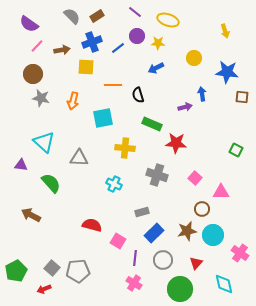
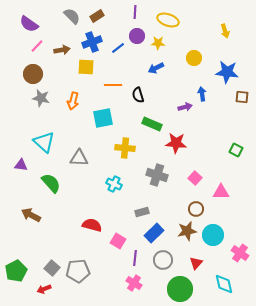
purple line at (135, 12): rotated 56 degrees clockwise
brown circle at (202, 209): moved 6 px left
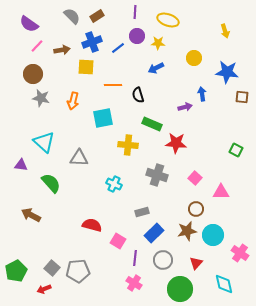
yellow cross at (125, 148): moved 3 px right, 3 px up
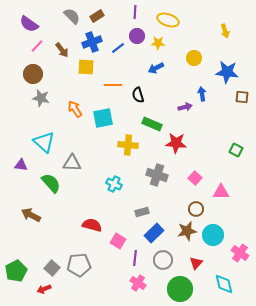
brown arrow at (62, 50): rotated 63 degrees clockwise
orange arrow at (73, 101): moved 2 px right, 8 px down; rotated 132 degrees clockwise
gray triangle at (79, 158): moved 7 px left, 5 px down
gray pentagon at (78, 271): moved 1 px right, 6 px up
pink cross at (134, 283): moved 4 px right
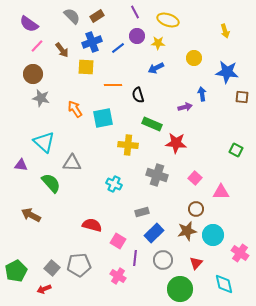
purple line at (135, 12): rotated 32 degrees counterclockwise
pink cross at (138, 283): moved 20 px left, 7 px up
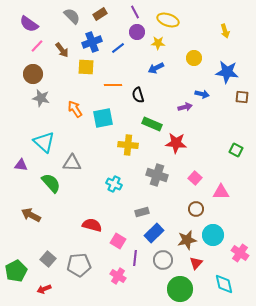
brown rectangle at (97, 16): moved 3 px right, 2 px up
purple circle at (137, 36): moved 4 px up
blue arrow at (202, 94): rotated 112 degrees clockwise
brown star at (187, 231): moved 9 px down
gray square at (52, 268): moved 4 px left, 9 px up
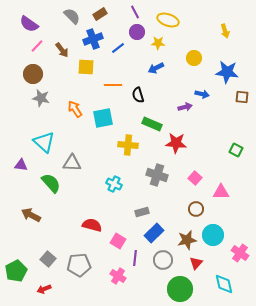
blue cross at (92, 42): moved 1 px right, 3 px up
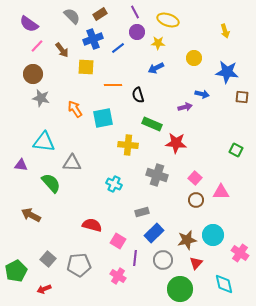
cyan triangle at (44, 142): rotated 35 degrees counterclockwise
brown circle at (196, 209): moved 9 px up
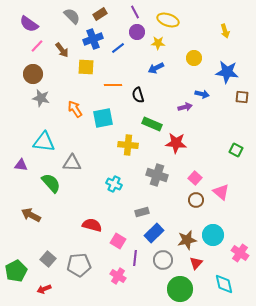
pink triangle at (221, 192): rotated 42 degrees clockwise
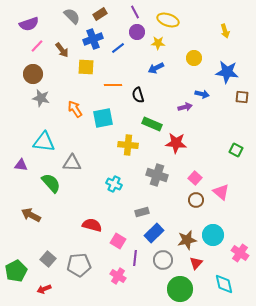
purple semicircle at (29, 24): rotated 54 degrees counterclockwise
